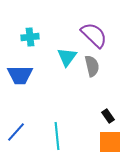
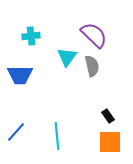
cyan cross: moved 1 px right, 1 px up
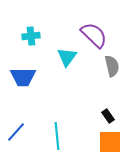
gray semicircle: moved 20 px right
blue trapezoid: moved 3 px right, 2 px down
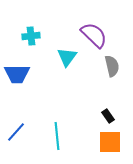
blue trapezoid: moved 6 px left, 3 px up
